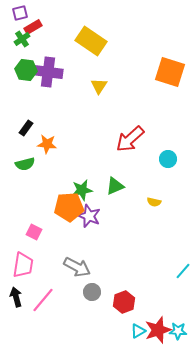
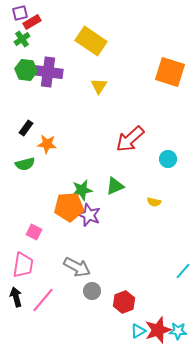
red rectangle: moved 1 px left, 5 px up
purple star: moved 1 px up
gray circle: moved 1 px up
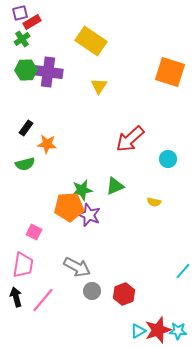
green hexagon: rotated 10 degrees counterclockwise
red hexagon: moved 8 px up
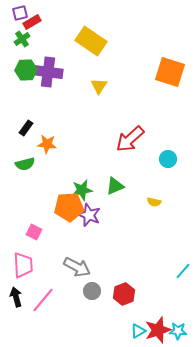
pink trapezoid: rotated 12 degrees counterclockwise
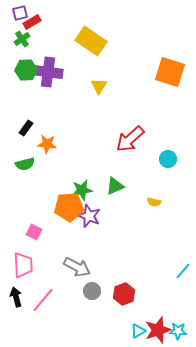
purple star: moved 1 px down
